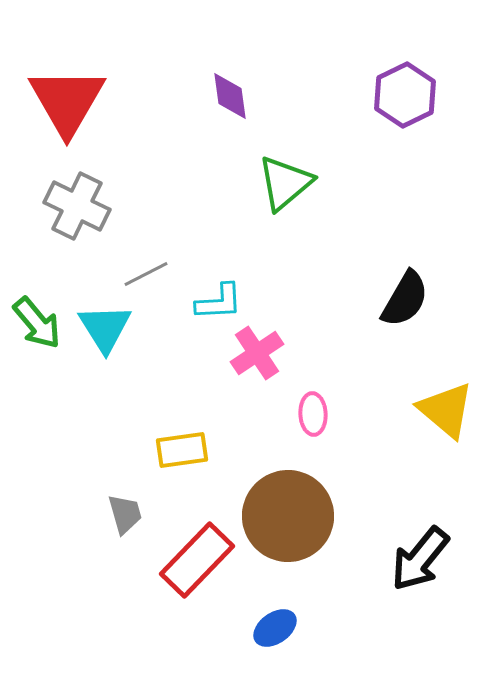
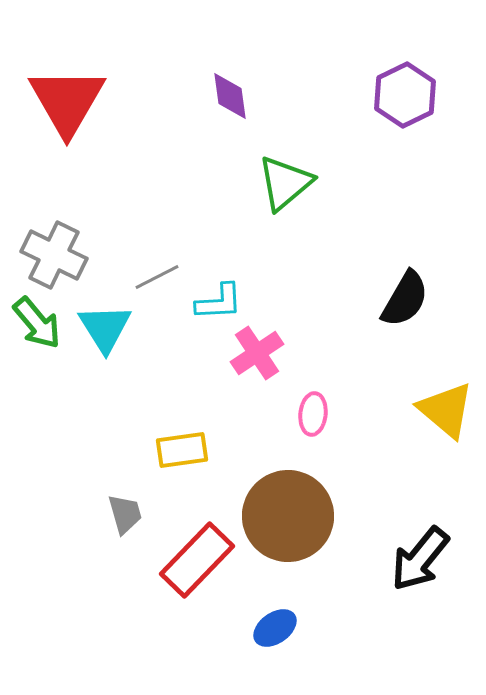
gray cross: moved 23 px left, 49 px down
gray line: moved 11 px right, 3 px down
pink ellipse: rotated 9 degrees clockwise
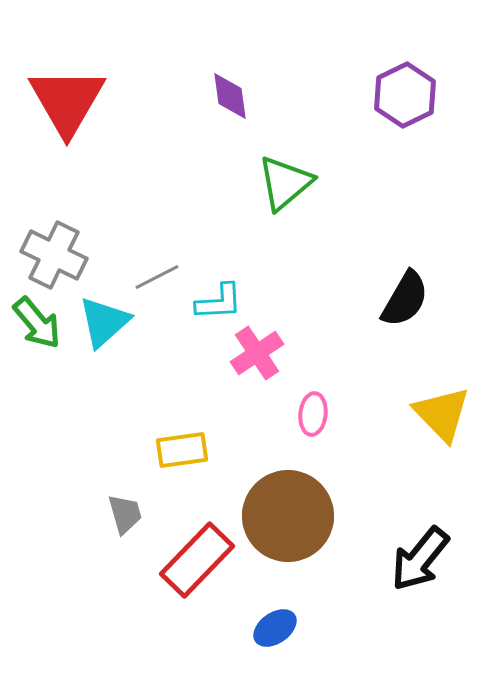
cyan triangle: moved 1 px left, 6 px up; rotated 20 degrees clockwise
yellow triangle: moved 4 px left, 4 px down; rotated 6 degrees clockwise
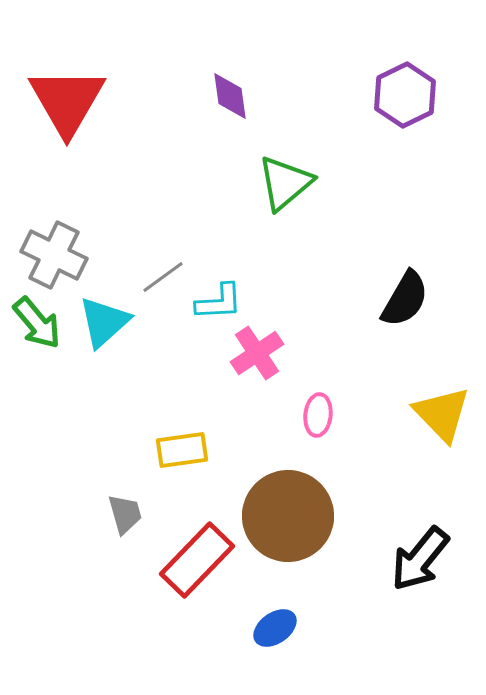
gray line: moved 6 px right; rotated 9 degrees counterclockwise
pink ellipse: moved 5 px right, 1 px down
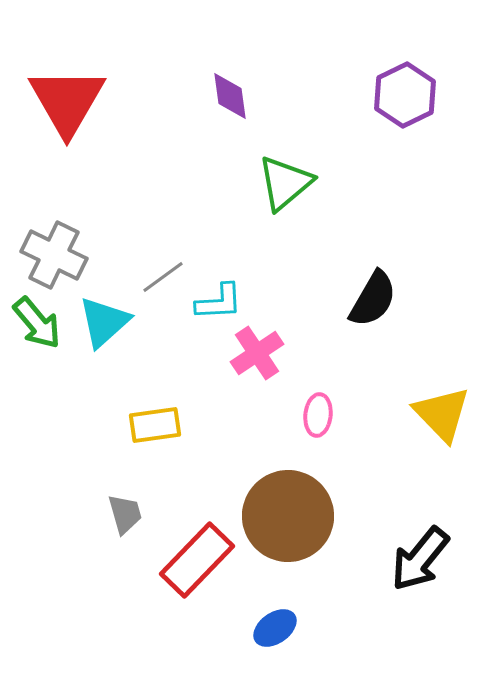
black semicircle: moved 32 px left
yellow rectangle: moved 27 px left, 25 px up
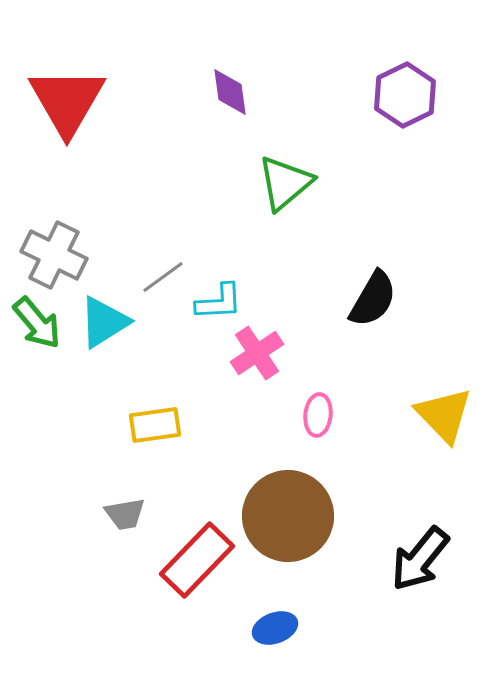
purple diamond: moved 4 px up
cyan triangle: rotated 10 degrees clockwise
yellow triangle: moved 2 px right, 1 px down
gray trapezoid: rotated 96 degrees clockwise
blue ellipse: rotated 15 degrees clockwise
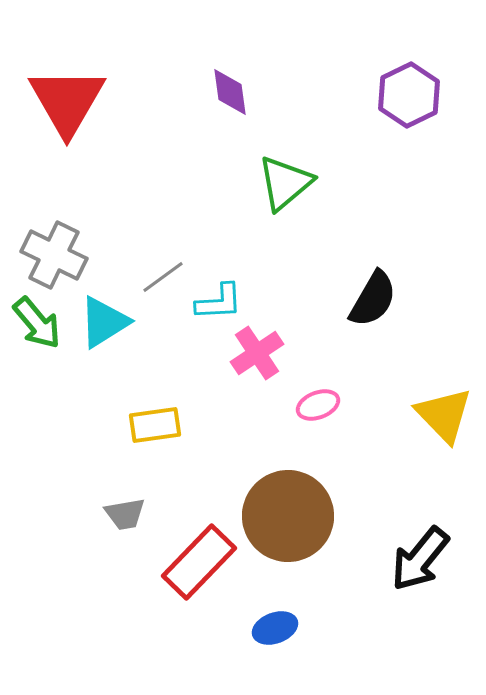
purple hexagon: moved 4 px right
pink ellipse: moved 10 px up; rotated 63 degrees clockwise
red rectangle: moved 2 px right, 2 px down
